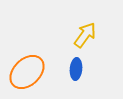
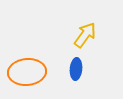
orange ellipse: rotated 39 degrees clockwise
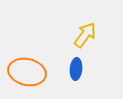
orange ellipse: rotated 18 degrees clockwise
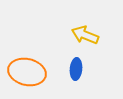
yellow arrow: rotated 104 degrees counterclockwise
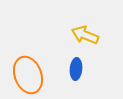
orange ellipse: moved 1 px right, 3 px down; rotated 57 degrees clockwise
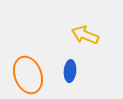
blue ellipse: moved 6 px left, 2 px down
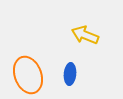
blue ellipse: moved 3 px down
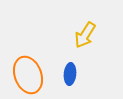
yellow arrow: rotated 80 degrees counterclockwise
